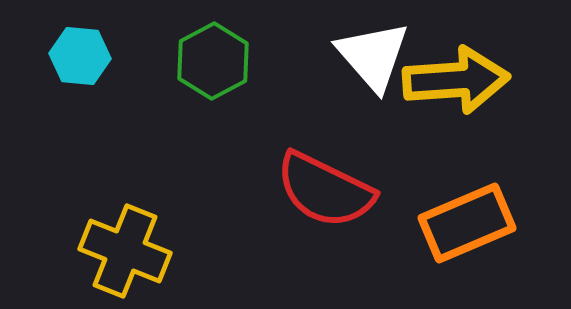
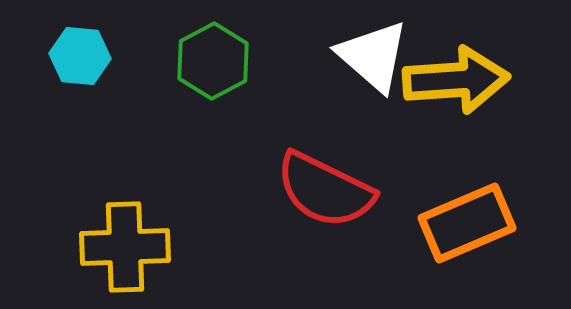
white triangle: rotated 8 degrees counterclockwise
yellow cross: moved 4 px up; rotated 24 degrees counterclockwise
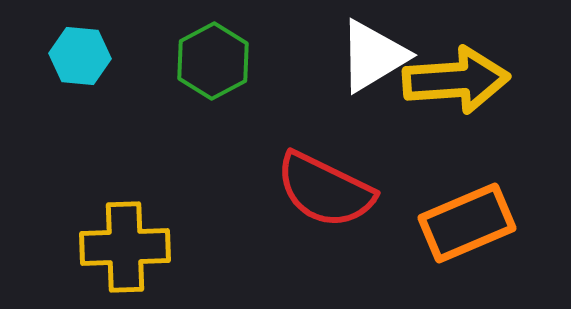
white triangle: rotated 48 degrees clockwise
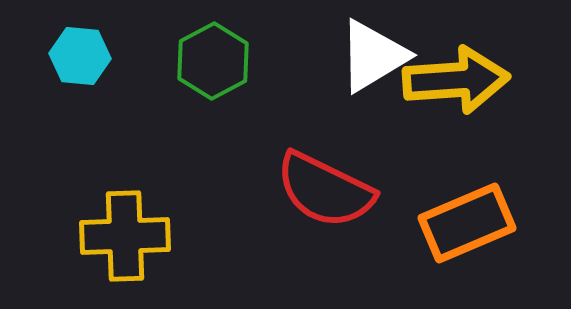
yellow cross: moved 11 px up
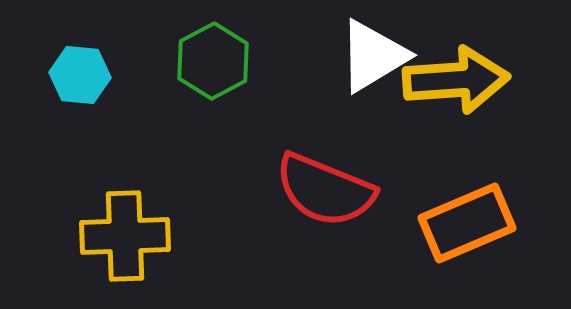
cyan hexagon: moved 19 px down
red semicircle: rotated 4 degrees counterclockwise
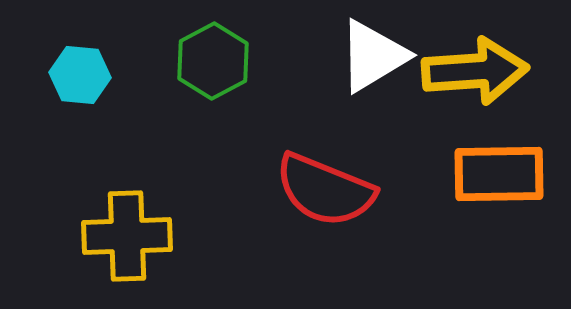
yellow arrow: moved 19 px right, 9 px up
orange rectangle: moved 32 px right, 49 px up; rotated 22 degrees clockwise
yellow cross: moved 2 px right
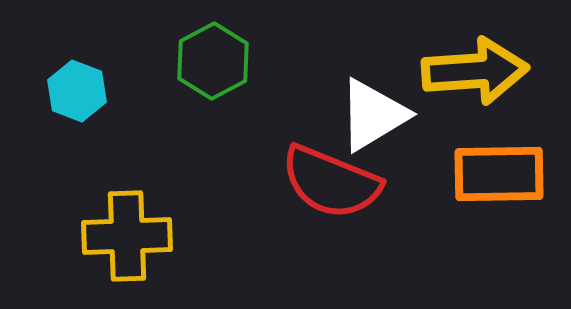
white triangle: moved 59 px down
cyan hexagon: moved 3 px left, 16 px down; rotated 16 degrees clockwise
red semicircle: moved 6 px right, 8 px up
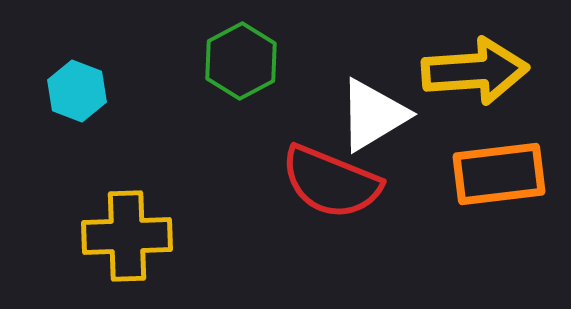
green hexagon: moved 28 px right
orange rectangle: rotated 6 degrees counterclockwise
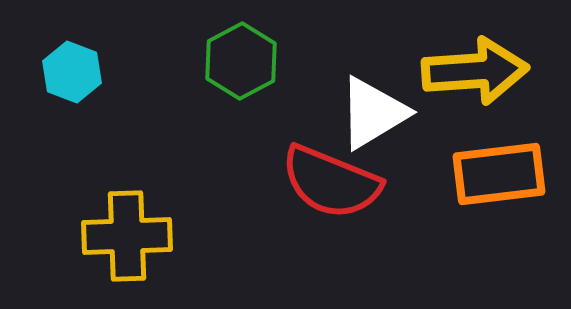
cyan hexagon: moved 5 px left, 19 px up
white triangle: moved 2 px up
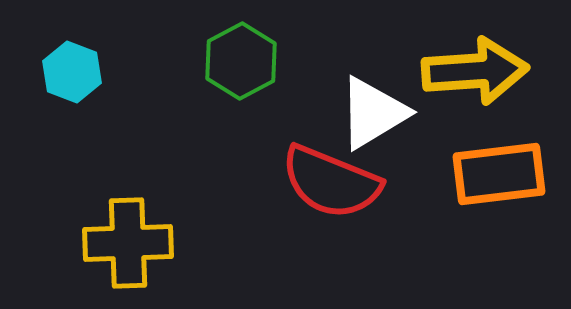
yellow cross: moved 1 px right, 7 px down
